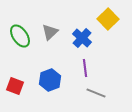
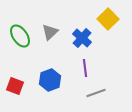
gray line: rotated 42 degrees counterclockwise
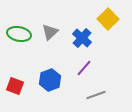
green ellipse: moved 1 px left, 2 px up; rotated 45 degrees counterclockwise
purple line: moved 1 px left; rotated 48 degrees clockwise
gray line: moved 2 px down
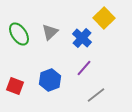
yellow square: moved 4 px left, 1 px up
green ellipse: rotated 45 degrees clockwise
gray line: rotated 18 degrees counterclockwise
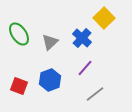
gray triangle: moved 10 px down
purple line: moved 1 px right
red square: moved 4 px right
gray line: moved 1 px left, 1 px up
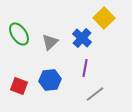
purple line: rotated 30 degrees counterclockwise
blue hexagon: rotated 15 degrees clockwise
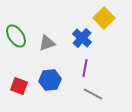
green ellipse: moved 3 px left, 2 px down
gray triangle: moved 3 px left, 1 px down; rotated 24 degrees clockwise
gray line: moved 2 px left; rotated 66 degrees clockwise
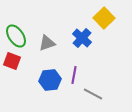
purple line: moved 11 px left, 7 px down
red square: moved 7 px left, 25 px up
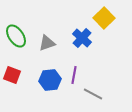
red square: moved 14 px down
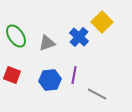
yellow square: moved 2 px left, 4 px down
blue cross: moved 3 px left, 1 px up
gray line: moved 4 px right
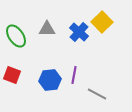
blue cross: moved 5 px up
gray triangle: moved 14 px up; rotated 18 degrees clockwise
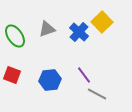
gray triangle: rotated 18 degrees counterclockwise
green ellipse: moved 1 px left
purple line: moved 10 px right; rotated 48 degrees counterclockwise
